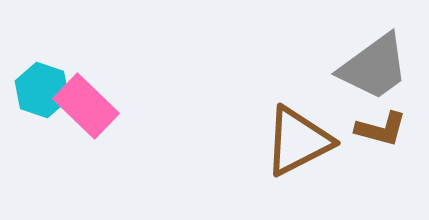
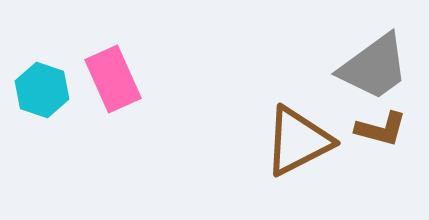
pink rectangle: moved 27 px right, 27 px up; rotated 22 degrees clockwise
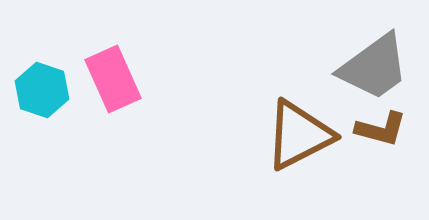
brown triangle: moved 1 px right, 6 px up
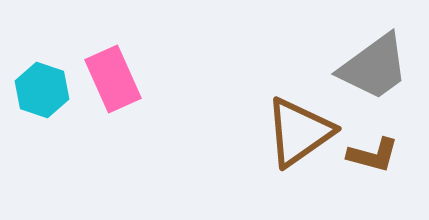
brown L-shape: moved 8 px left, 26 px down
brown triangle: moved 3 px up; rotated 8 degrees counterclockwise
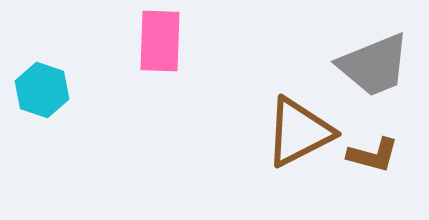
gray trapezoid: moved 2 px up; rotated 14 degrees clockwise
pink rectangle: moved 47 px right, 38 px up; rotated 26 degrees clockwise
brown triangle: rotated 8 degrees clockwise
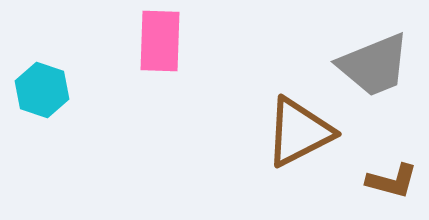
brown L-shape: moved 19 px right, 26 px down
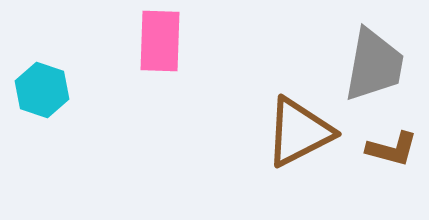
gray trapezoid: rotated 58 degrees counterclockwise
brown L-shape: moved 32 px up
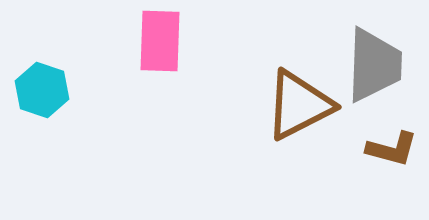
gray trapezoid: rotated 8 degrees counterclockwise
brown triangle: moved 27 px up
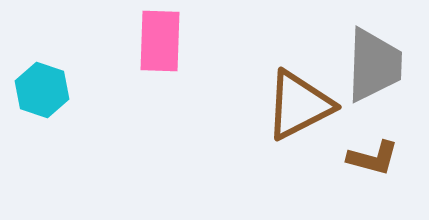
brown L-shape: moved 19 px left, 9 px down
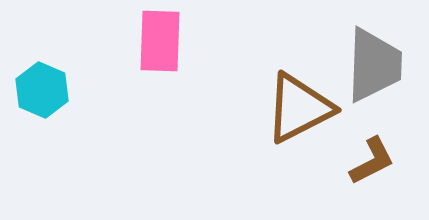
cyan hexagon: rotated 4 degrees clockwise
brown triangle: moved 3 px down
brown L-shape: moved 1 px left, 3 px down; rotated 42 degrees counterclockwise
